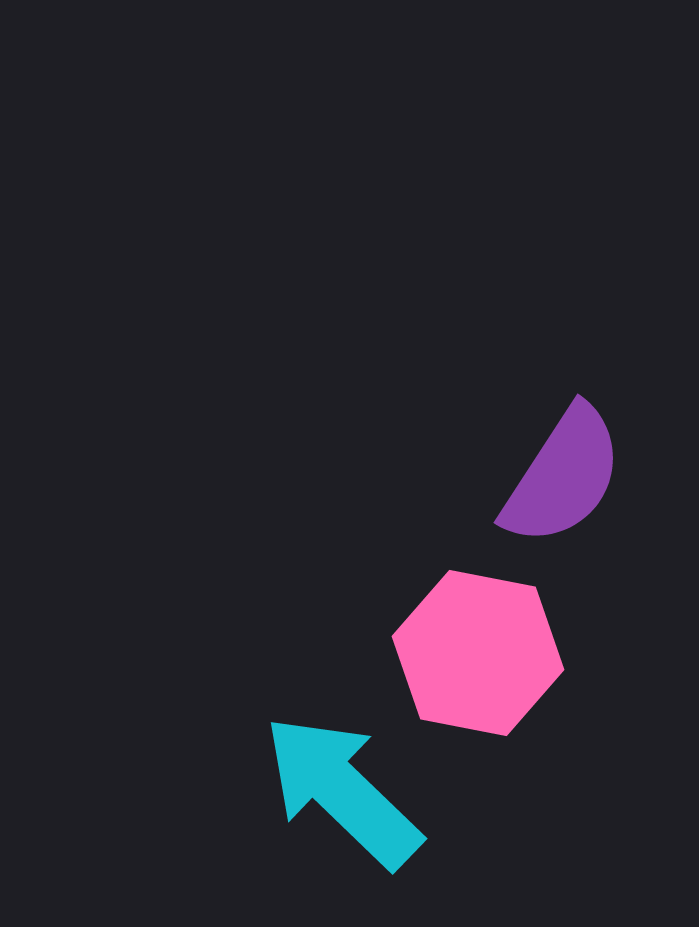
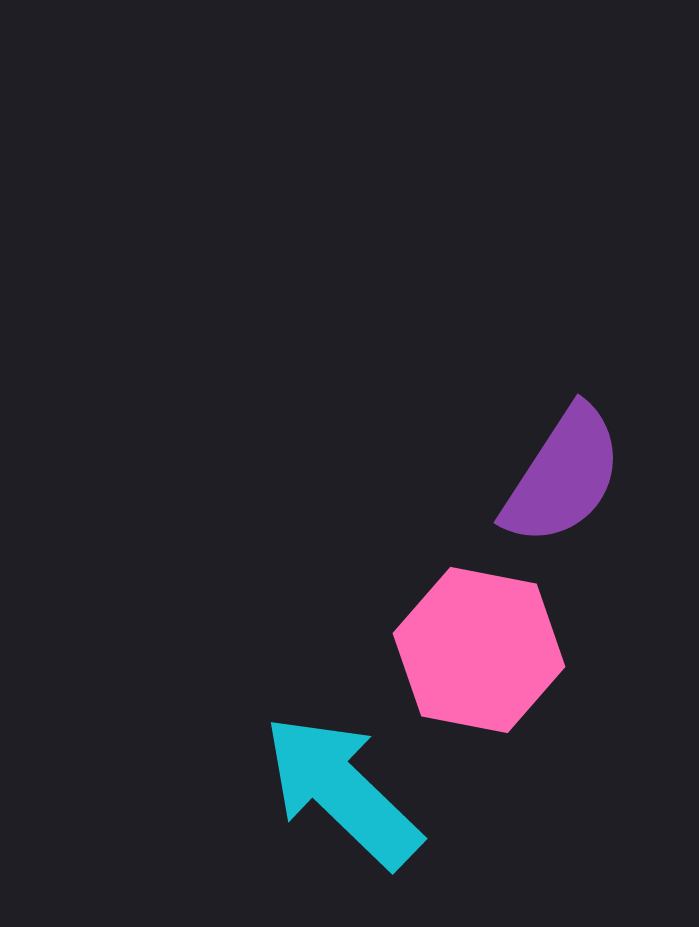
pink hexagon: moved 1 px right, 3 px up
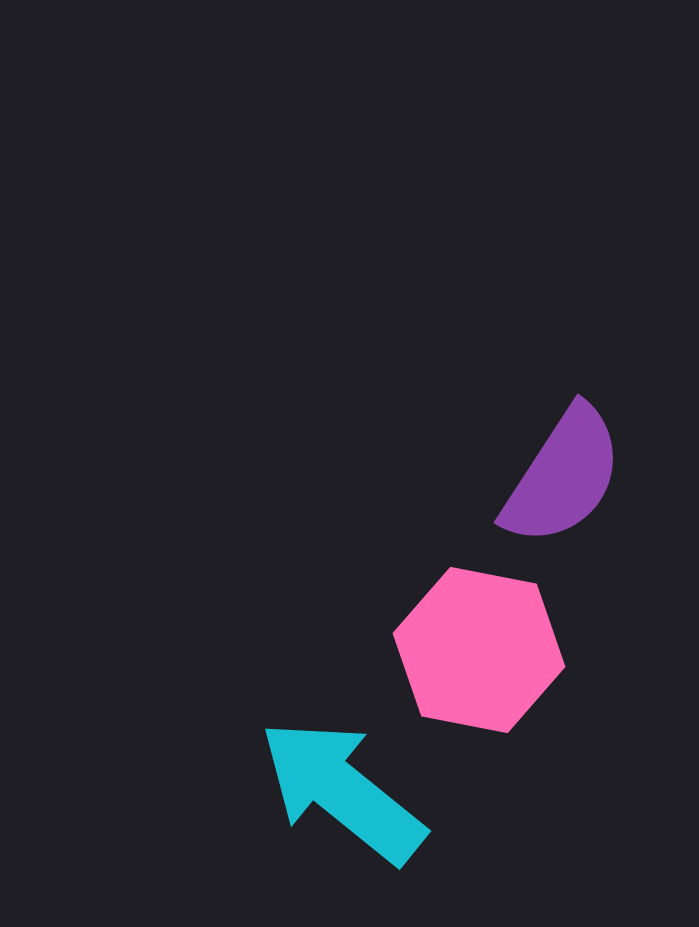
cyan arrow: rotated 5 degrees counterclockwise
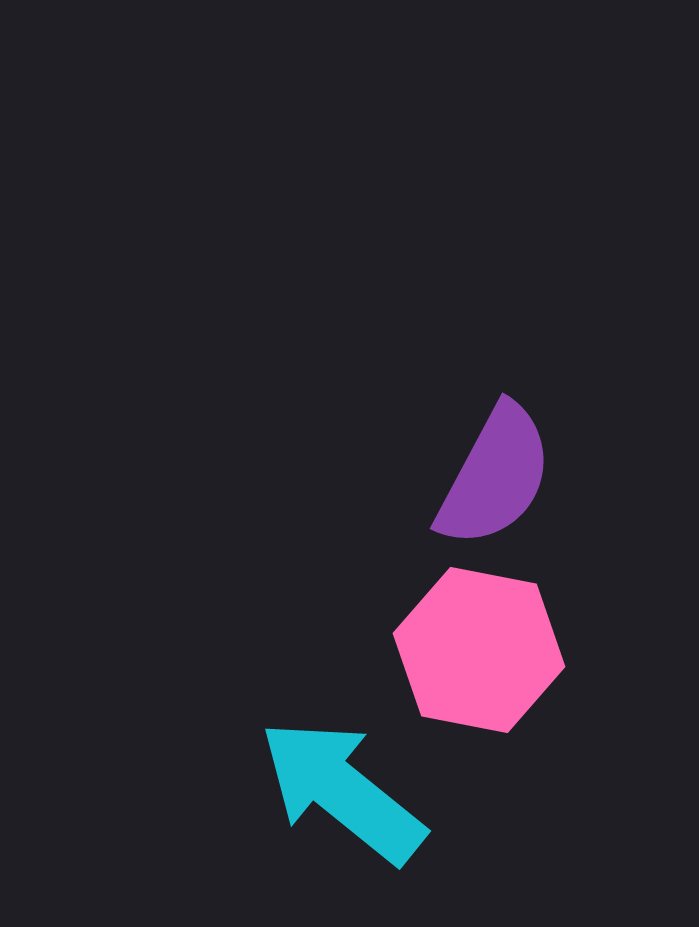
purple semicircle: moved 68 px left; rotated 5 degrees counterclockwise
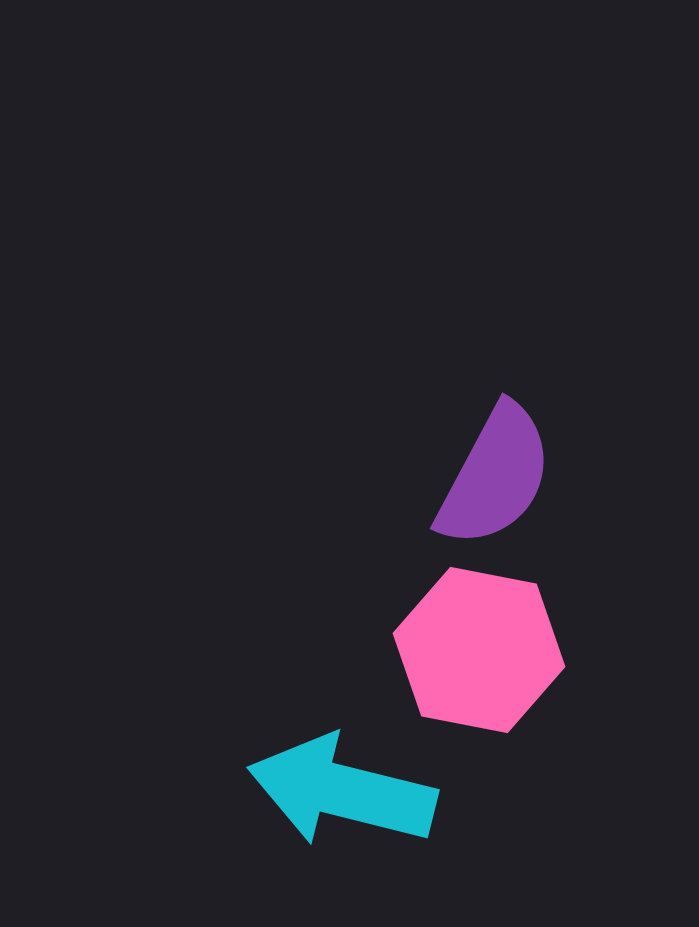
cyan arrow: rotated 25 degrees counterclockwise
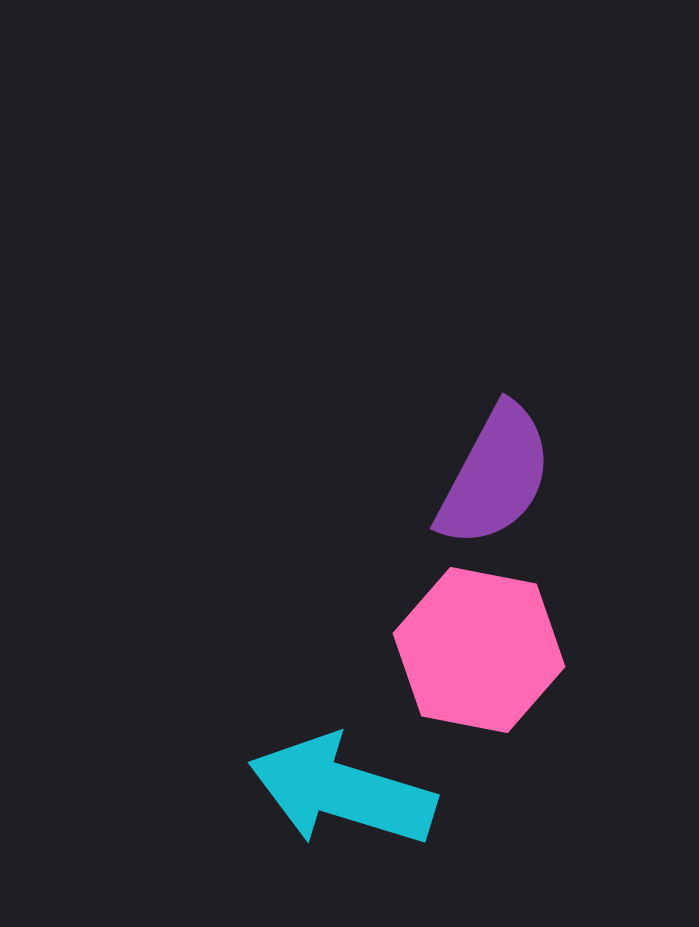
cyan arrow: rotated 3 degrees clockwise
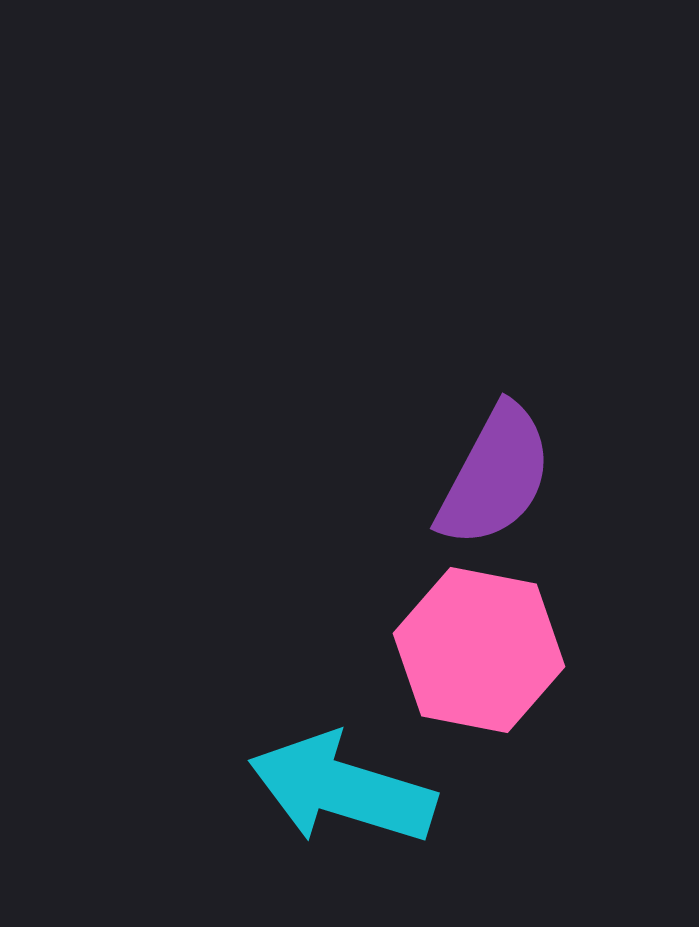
cyan arrow: moved 2 px up
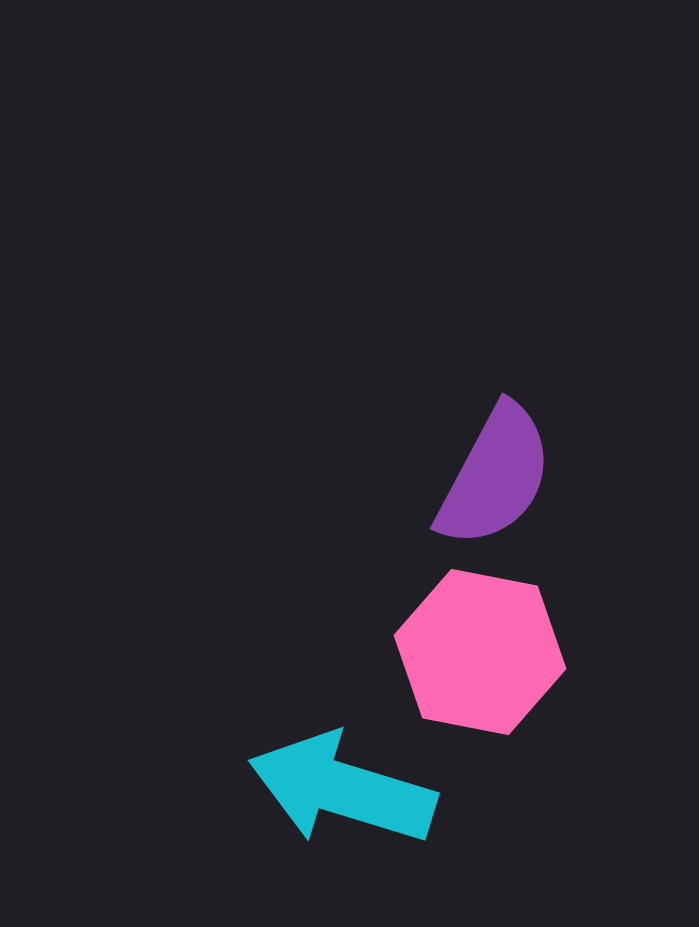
pink hexagon: moved 1 px right, 2 px down
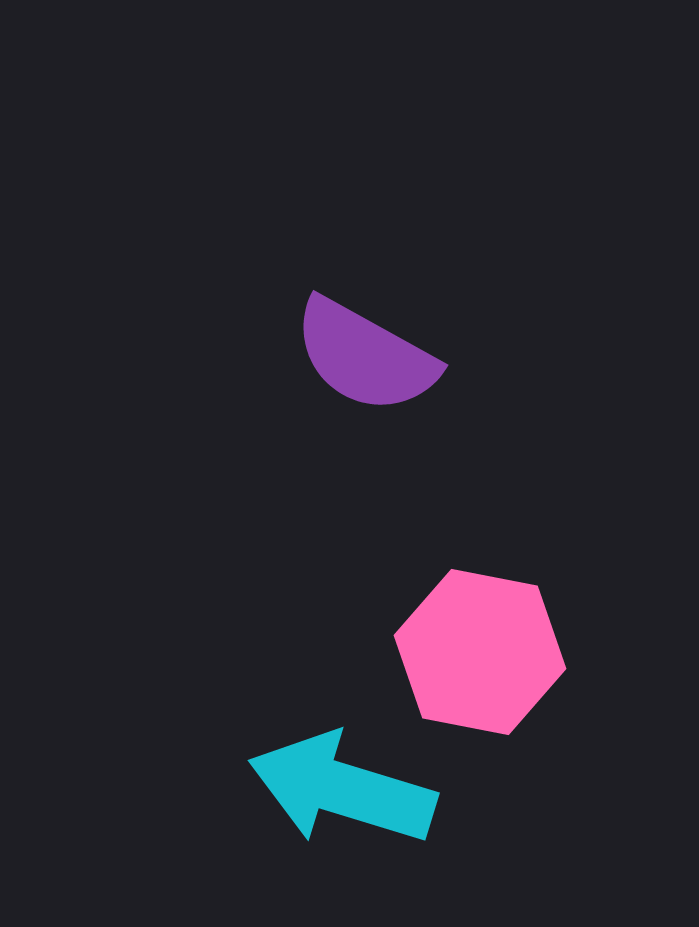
purple semicircle: moved 130 px left, 120 px up; rotated 91 degrees clockwise
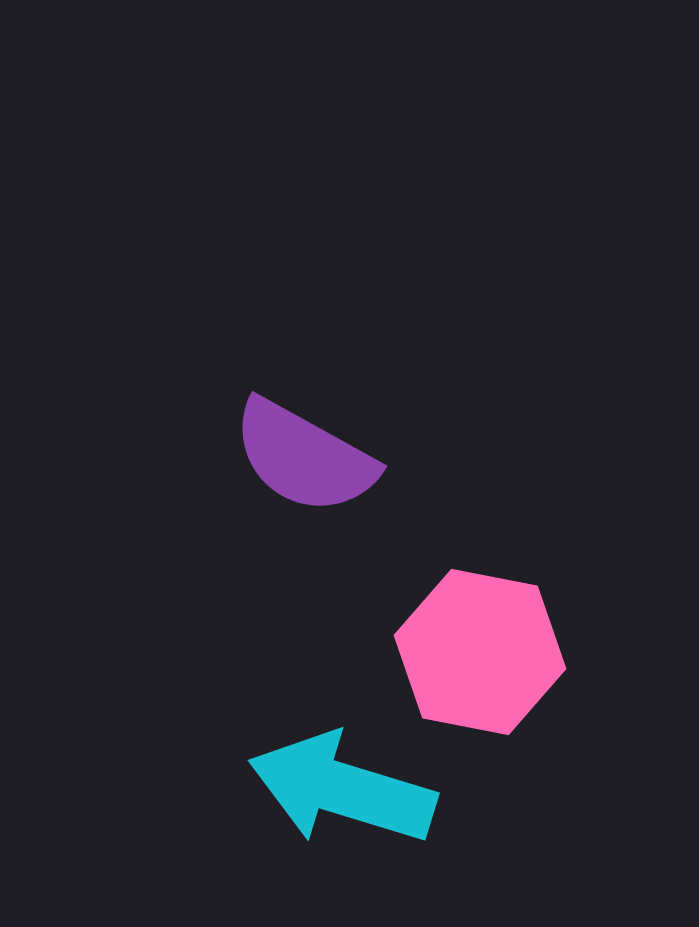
purple semicircle: moved 61 px left, 101 px down
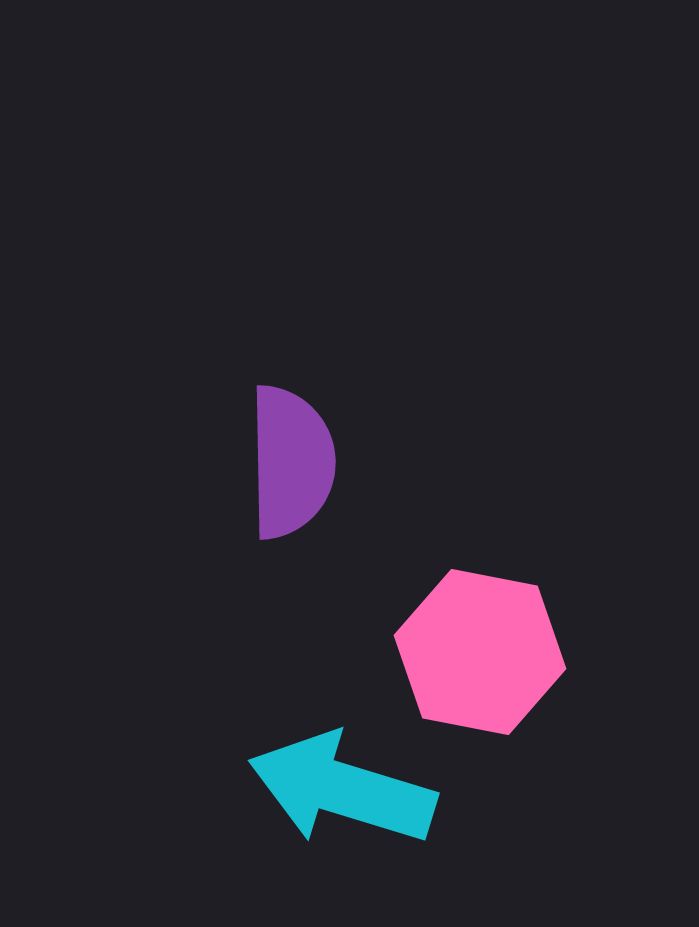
purple semicircle: moved 13 px left, 5 px down; rotated 120 degrees counterclockwise
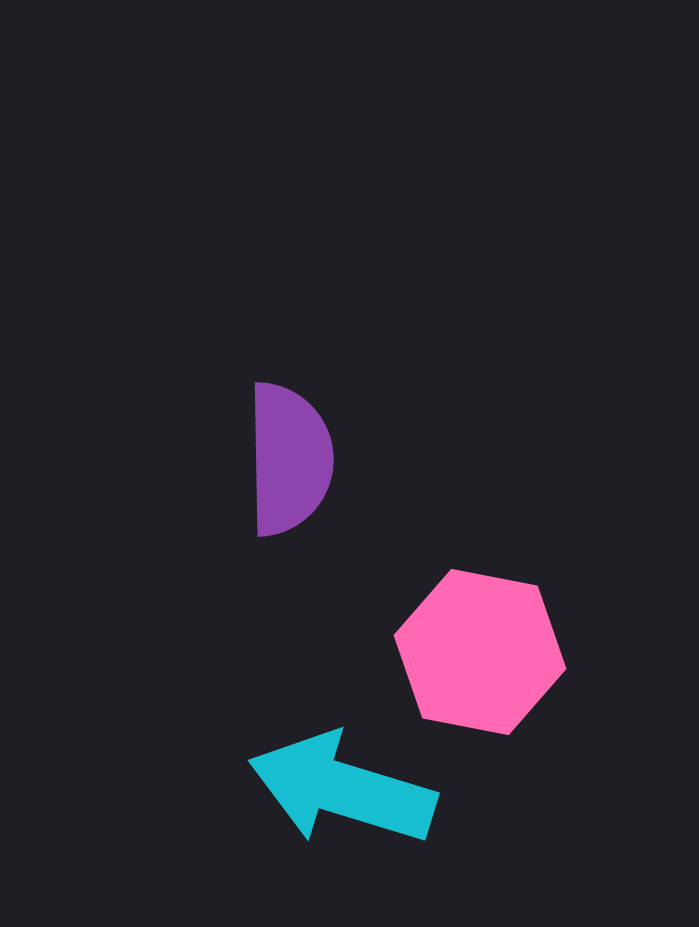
purple semicircle: moved 2 px left, 3 px up
